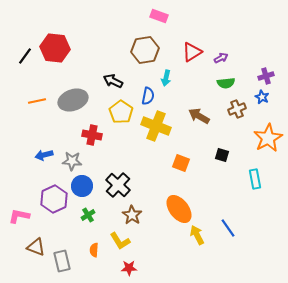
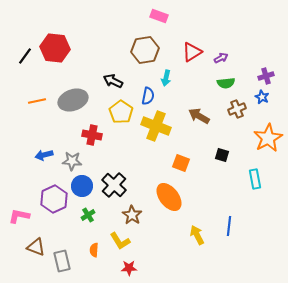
black cross: moved 4 px left
orange ellipse: moved 10 px left, 12 px up
blue line: moved 1 px right, 2 px up; rotated 42 degrees clockwise
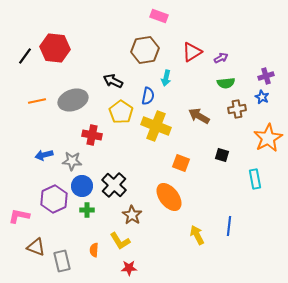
brown cross: rotated 12 degrees clockwise
green cross: moved 1 px left, 5 px up; rotated 32 degrees clockwise
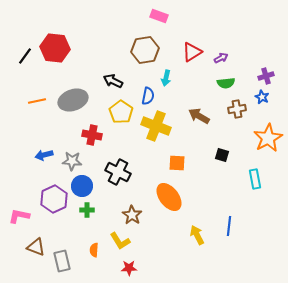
orange square: moved 4 px left; rotated 18 degrees counterclockwise
black cross: moved 4 px right, 13 px up; rotated 15 degrees counterclockwise
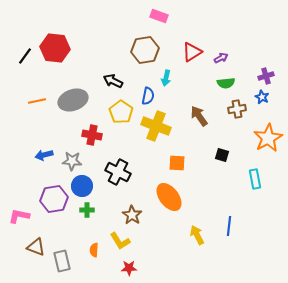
brown arrow: rotated 25 degrees clockwise
purple hexagon: rotated 16 degrees clockwise
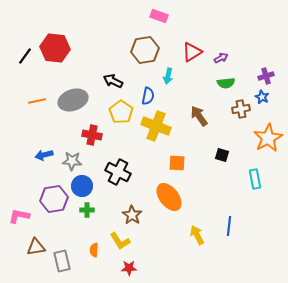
cyan arrow: moved 2 px right, 2 px up
brown cross: moved 4 px right
brown triangle: rotated 30 degrees counterclockwise
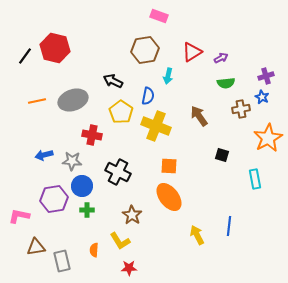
red hexagon: rotated 8 degrees clockwise
orange square: moved 8 px left, 3 px down
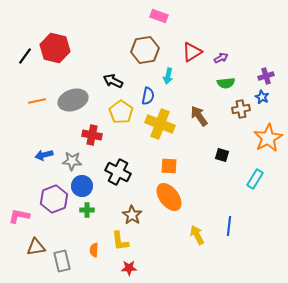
yellow cross: moved 4 px right, 2 px up
cyan rectangle: rotated 42 degrees clockwise
purple hexagon: rotated 12 degrees counterclockwise
yellow L-shape: rotated 25 degrees clockwise
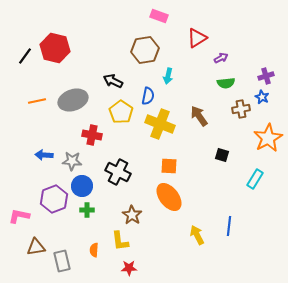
red triangle: moved 5 px right, 14 px up
blue arrow: rotated 18 degrees clockwise
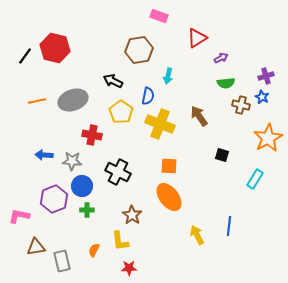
brown hexagon: moved 6 px left
brown cross: moved 4 px up; rotated 24 degrees clockwise
orange semicircle: rotated 24 degrees clockwise
